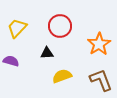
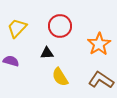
yellow semicircle: moved 2 px left, 1 px down; rotated 102 degrees counterclockwise
brown L-shape: rotated 35 degrees counterclockwise
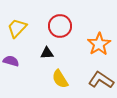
yellow semicircle: moved 2 px down
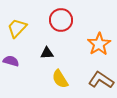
red circle: moved 1 px right, 6 px up
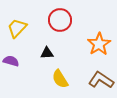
red circle: moved 1 px left
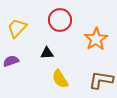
orange star: moved 3 px left, 5 px up
purple semicircle: rotated 35 degrees counterclockwise
brown L-shape: rotated 25 degrees counterclockwise
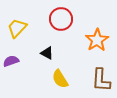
red circle: moved 1 px right, 1 px up
orange star: moved 1 px right, 1 px down
black triangle: rotated 32 degrees clockwise
brown L-shape: rotated 95 degrees counterclockwise
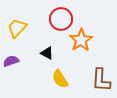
orange star: moved 16 px left
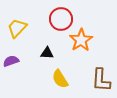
black triangle: rotated 24 degrees counterclockwise
